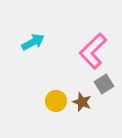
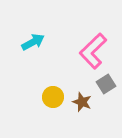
gray square: moved 2 px right
yellow circle: moved 3 px left, 4 px up
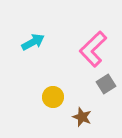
pink L-shape: moved 2 px up
brown star: moved 15 px down
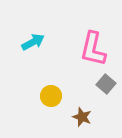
pink L-shape: rotated 33 degrees counterclockwise
gray square: rotated 18 degrees counterclockwise
yellow circle: moved 2 px left, 1 px up
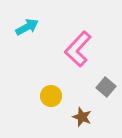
cyan arrow: moved 6 px left, 15 px up
pink L-shape: moved 15 px left; rotated 30 degrees clockwise
gray square: moved 3 px down
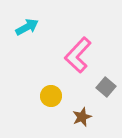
pink L-shape: moved 6 px down
brown star: rotated 30 degrees clockwise
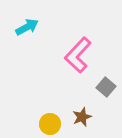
yellow circle: moved 1 px left, 28 px down
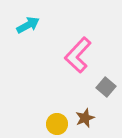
cyan arrow: moved 1 px right, 2 px up
brown star: moved 3 px right, 1 px down
yellow circle: moved 7 px right
